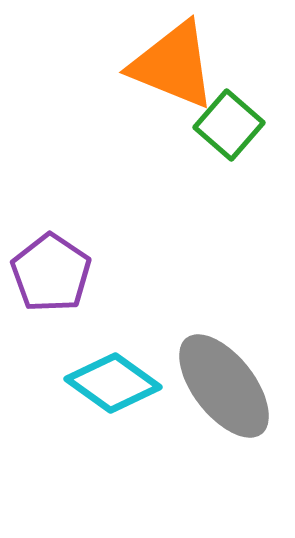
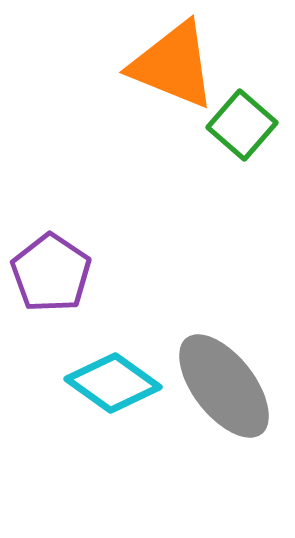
green square: moved 13 px right
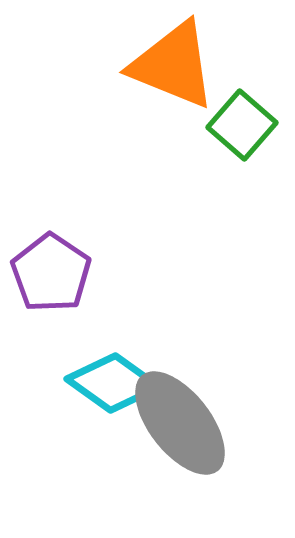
gray ellipse: moved 44 px left, 37 px down
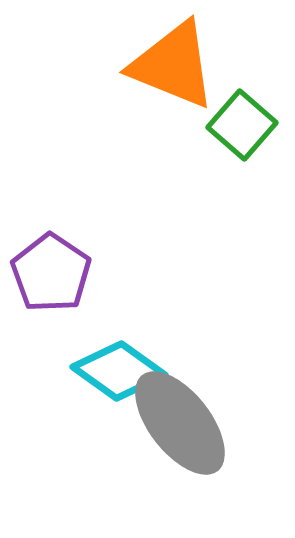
cyan diamond: moved 6 px right, 12 px up
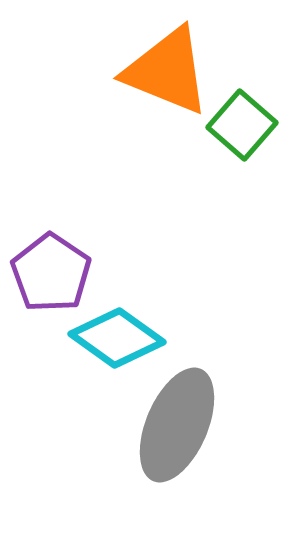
orange triangle: moved 6 px left, 6 px down
cyan diamond: moved 2 px left, 33 px up
gray ellipse: moved 3 px left, 2 px down; rotated 61 degrees clockwise
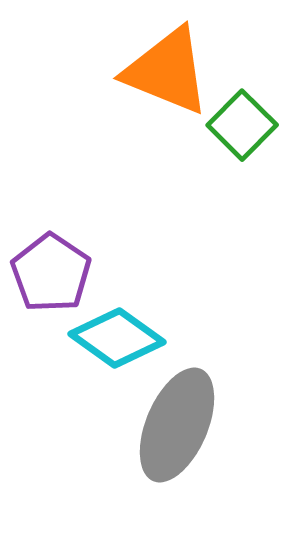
green square: rotated 4 degrees clockwise
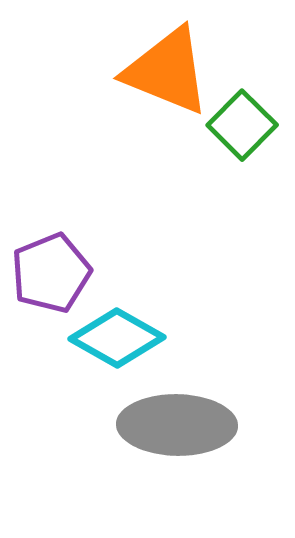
purple pentagon: rotated 16 degrees clockwise
cyan diamond: rotated 6 degrees counterclockwise
gray ellipse: rotated 68 degrees clockwise
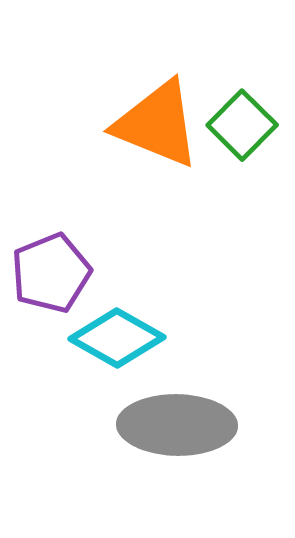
orange triangle: moved 10 px left, 53 px down
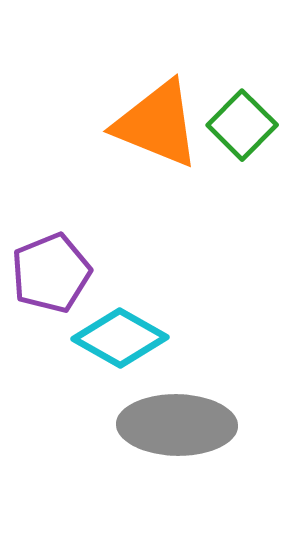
cyan diamond: moved 3 px right
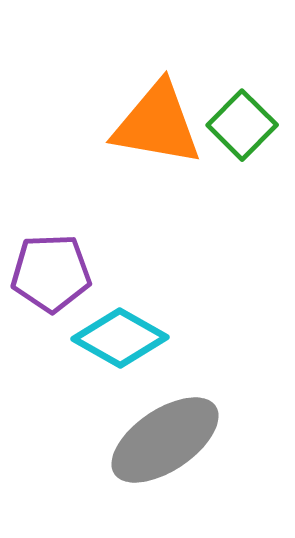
orange triangle: rotated 12 degrees counterclockwise
purple pentagon: rotated 20 degrees clockwise
gray ellipse: moved 12 px left, 15 px down; rotated 35 degrees counterclockwise
